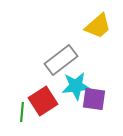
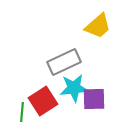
gray rectangle: moved 3 px right, 2 px down; rotated 12 degrees clockwise
cyan star: moved 2 px left, 2 px down
purple square: rotated 10 degrees counterclockwise
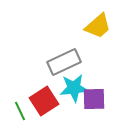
red square: moved 1 px right
green line: moved 2 px left, 1 px up; rotated 30 degrees counterclockwise
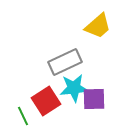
gray rectangle: moved 1 px right
red square: moved 2 px right
green line: moved 3 px right, 5 px down
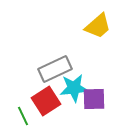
gray rectangle: moved 10 px left, 7 px down
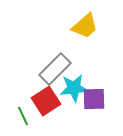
yellow trapezoid: moved 13 px left
gray rectangle: rotated 20 degrees counterclockwise
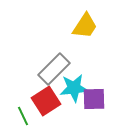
yellow trapezoid: rotated 16 degrees counterclockwise
gray rectangle: moved 1 px left
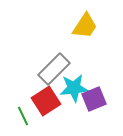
purple square: rotated 20 degrees counterclockwise
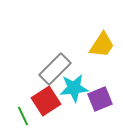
yellow trapezoid: moved 17 px right, 19 px down
gray rectangle: moved 1 px right
purple square: moved 6 px right
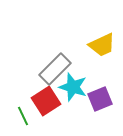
yellow trapezoid: rotated 32 degrees clockwise
cyan star: moved 1 px left, 1 px up; rotated 24 degrees clockwise
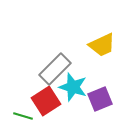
green line: rotated 48 degrees counterclockwise
